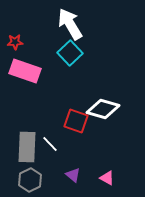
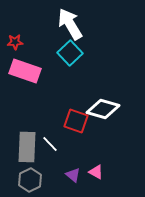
pink triangle: moved 11 px left, 6 px up
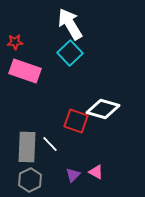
purple triangle: rotated 35 degrees clockwise
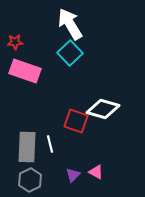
white line: rotated 30 degrees clockwise
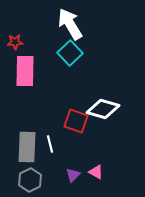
pink rectangle: rotated 72 degrees clockwise
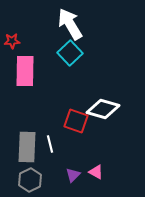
red star: moved 3 px left, 1 px up
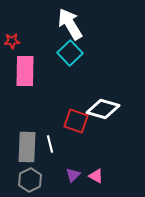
pink triangle: moved 4 px down
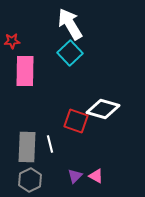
purple triangle: moved 2 px right, 1 px down
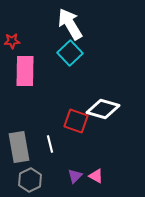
gray rectangle: moved 8 px left; rotated 12 degrees counterclockwise
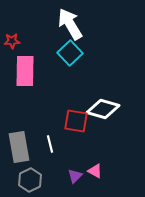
red square: rotated 10 degrees counterclockwise
pink triangle: moved 1 px left, 5 px up
